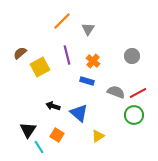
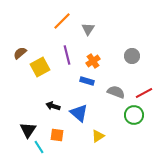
orange cross: rotated 16 degrees clockwise
red line: moved 6 px right
orange square: rotated 24 degrees counterclockwise
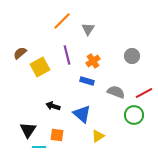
blue triangle: moved 3 px right, 1 px down
cyan line: rotated 56 degrees counterclockwise
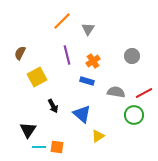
brown semicircle: rotated 24 degrees counterclockwise
yellow square: moved 3 px left, 10 px down
gray semicircle: rotated 12 degrees counterclockwise
black arrow: rotated 136 degrees counterclockwise
orange square: moved 12 px down
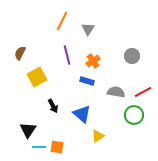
orange line: rotated 18 degrees counterclockwise
red line: moved 1 px left, 1 px up
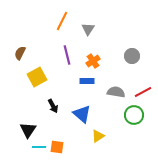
blue rectangle: rotated 16 degrees counterclockwise
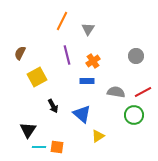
gray circle: moved 4 px right
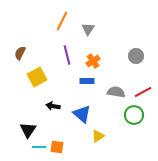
black arrow: rotated 128 degrees clockwise
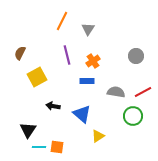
green circle: moved 1 px left, 1 px down
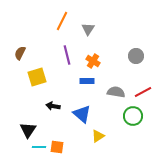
orange cross: rotated 24 degrees counterclockwise
yellow square: rotated 12 degrees clockwise
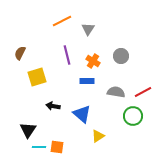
orange line: rotated 36 degrees clockwise
gray circle: moved 15 px left
